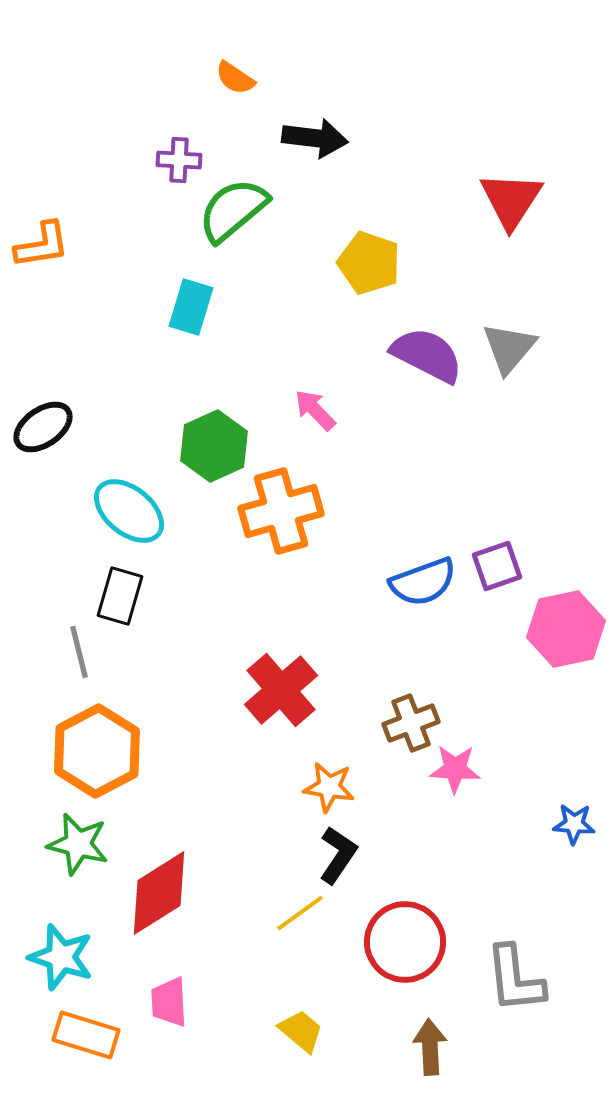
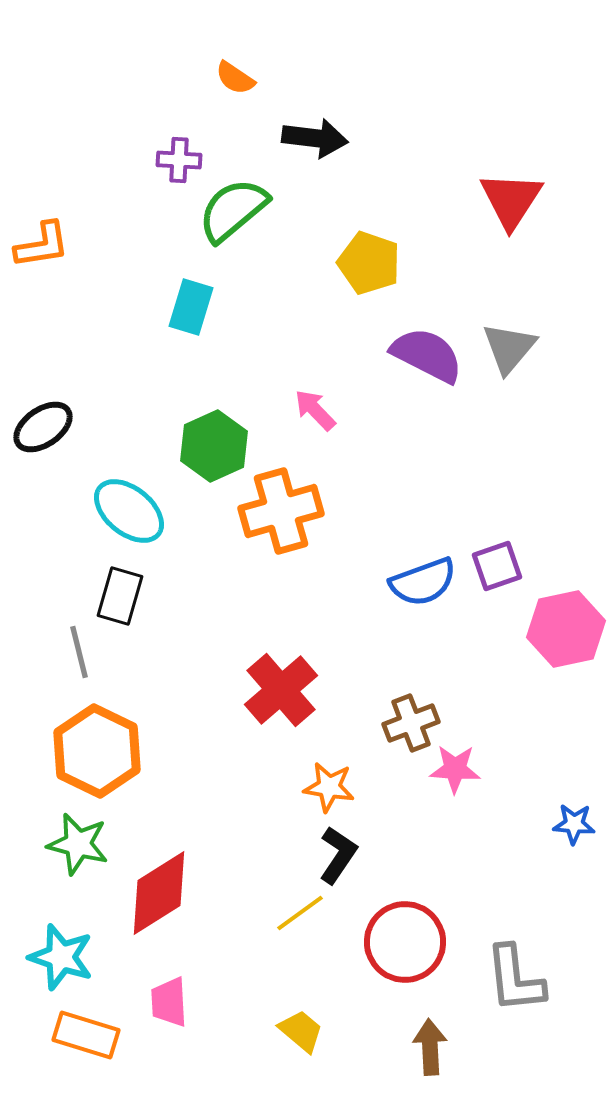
orange hexagon: rotated 6 degrees counterclockwise
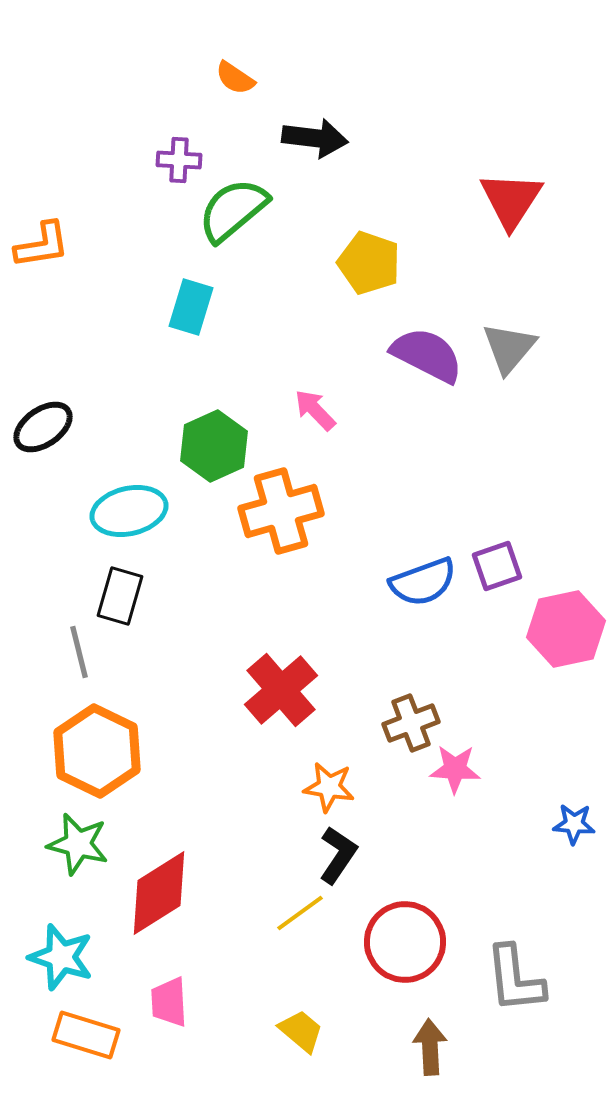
cyan ellipse: rotated 52 degrees counterclockwise
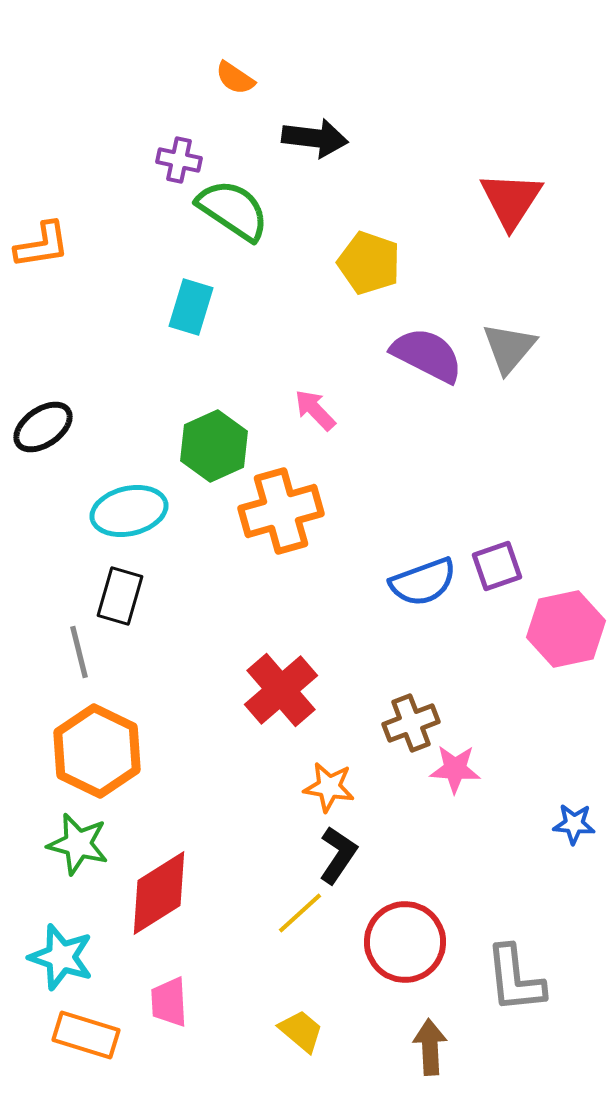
purple cross: rotated 9 degrees clockwise
green semicircle: rotated 74 degrees clockwise
yellow line: rotated 6 degrees counterclockwise
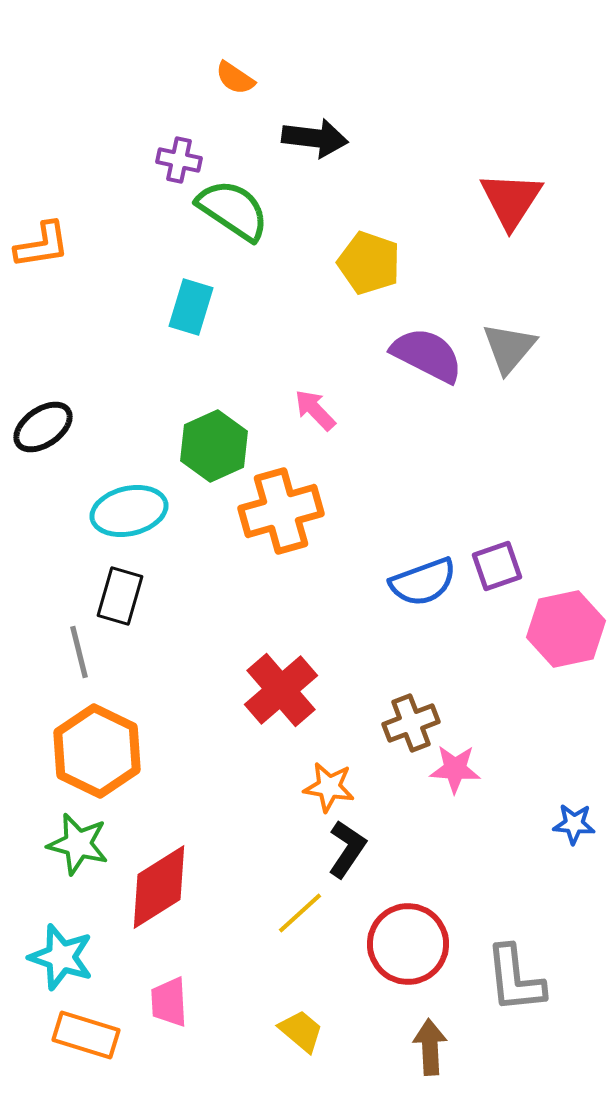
black L-shape: moved 9 px right, 6 px up
red diamond: moved 6 px up
red circle: moved 3 px right, 2 px down
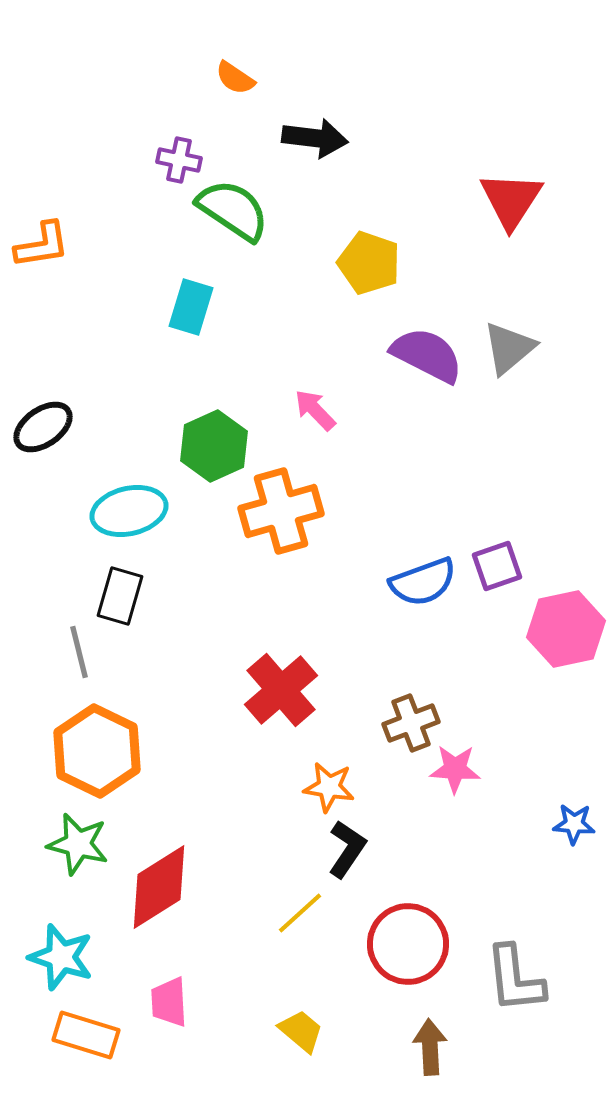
gray triangle: rotated 10 degrees clockwise
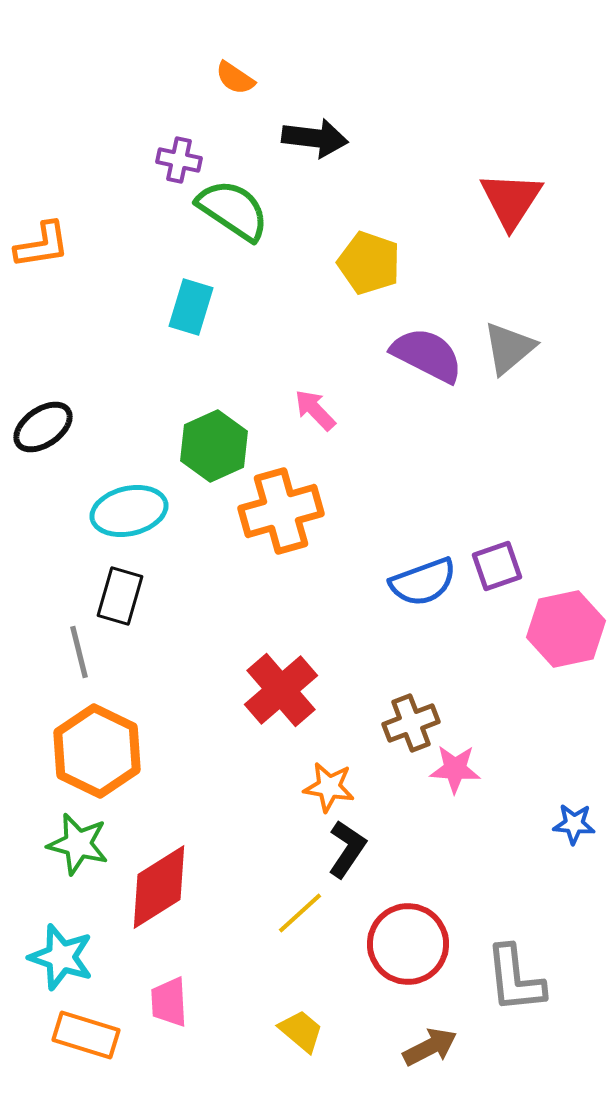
brown arrow: rotated 66 degrees clockwise
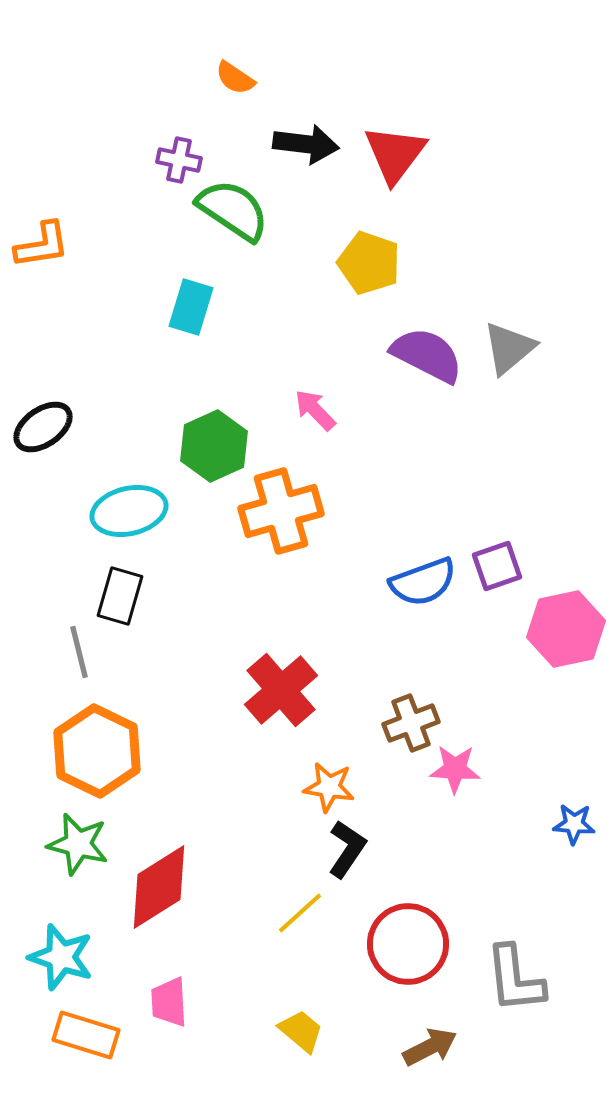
black arrow: moved 9 px left, 6 px down
red triangle: moved 116 px left, 46 px up; rotated 4 degrees clockwise
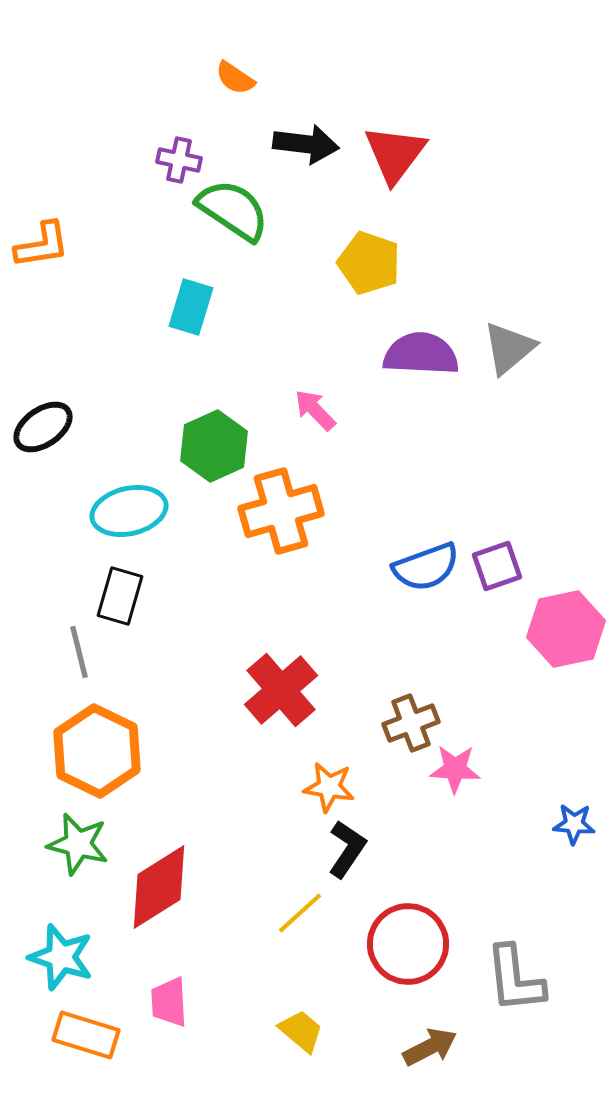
purple semicircle: moved 6 px left, 1 px up; rotated 24 degrees counterclockwise
blue semicircle: moved 3 px right, 15 px up
